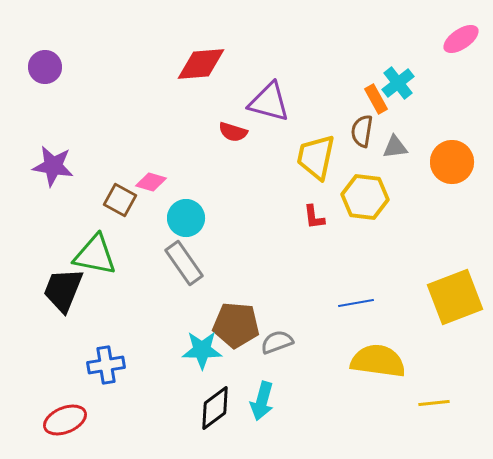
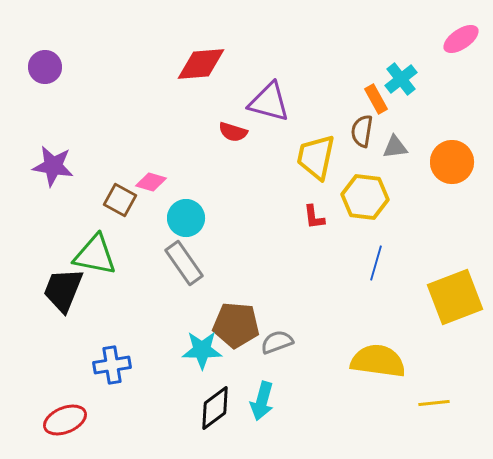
cyan cross: moved 3 px right, 4 px up
blue line: moved 20 px right, 40 px up; rotated 64 degrees counterclockwise
blue cross: moved 6 px right
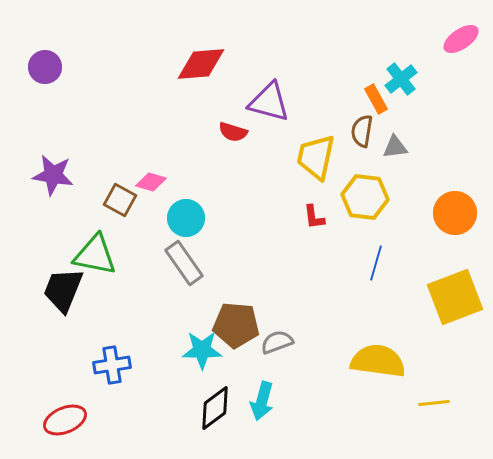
orange circle: moved 3 px right, 51 px down
purple star: moved 9 px down
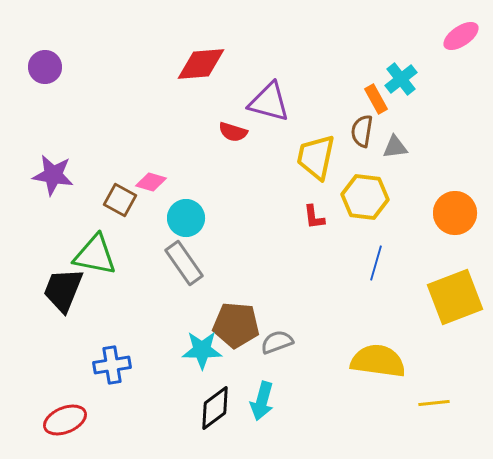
pink ellipse: moved 3 px up
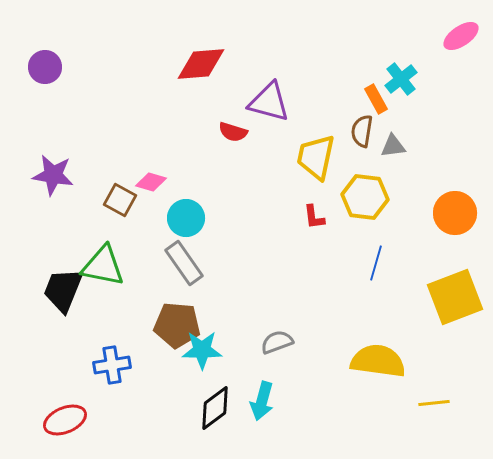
gray triangle: moved 2 px left, 1 px up
green triangle: moved 8 px right, 11 px down
brown pentagon: moved 59 px left
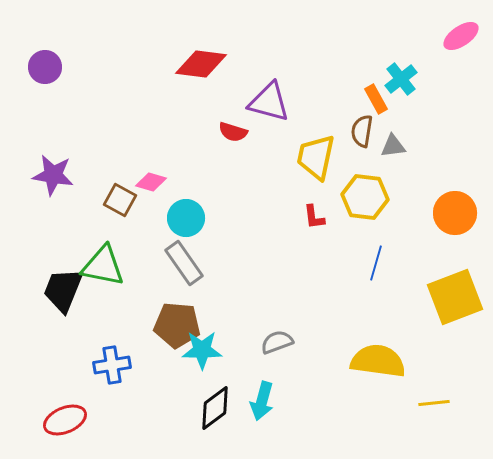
red diamond: rotated 12 degrees clockwise
